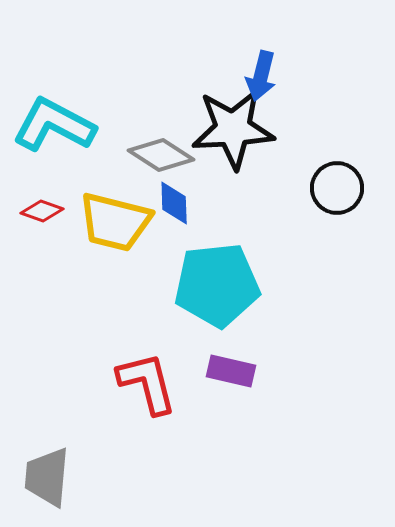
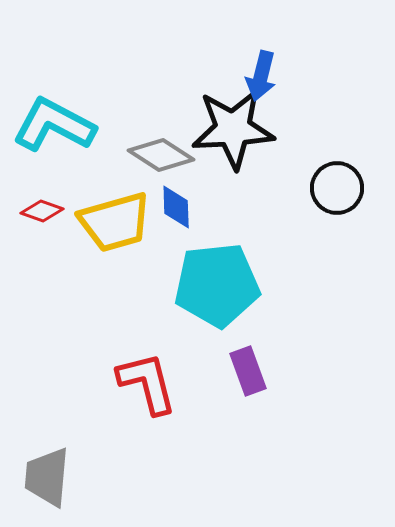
blue diamond: moved 2 px right, 4 px down
yellow trapezoid: rotated 30 degrees counterclockwise
purple rectangle: moved 17 px right; rotated 57 degrees clockwise
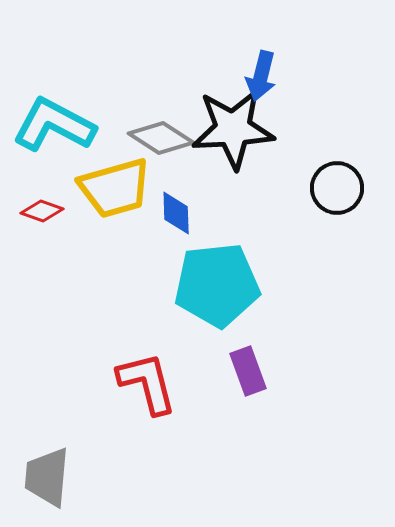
gray diamond: moved 17 px up
blue diamond: moved 6 px down
yellow trapezoid: moved 34 px up
